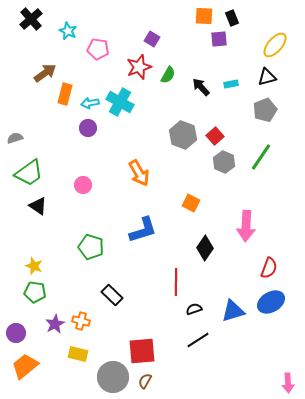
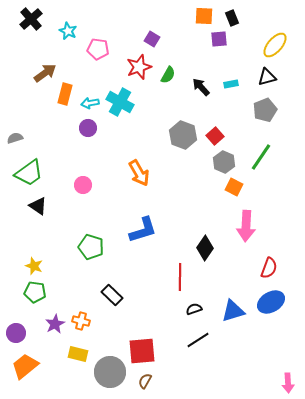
orange square at (191, 203): moved 43 px right, 16 px up
red line at (176, 282): moved 4 px right, 5 px up
gray circle at (113, 377): moved 3 px left, 5 px up
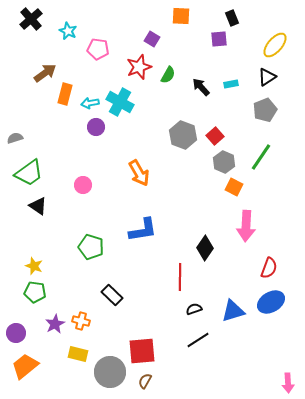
orange square at (204, 16): moved 23 px left
black triangle at (267, 77): rotated 18 degrees counterclockwise
purple circle at (88, 128): moved 8 px right, 1 px up
blue L-shape at (143, 230): rotated 8 degrees clockwise
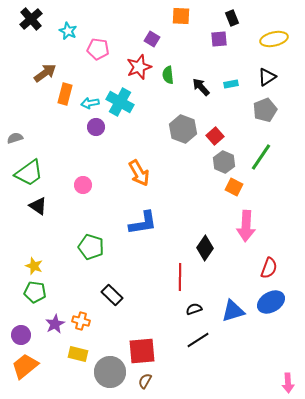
yellow ellipse at (275, 45): moved 1 px left, 6 px up; rotated 36 degrees clockwise
green semicircle at (168, 75): rotated 144 degrees clockwise
gray hexagon at (183, 135): moved 6 px up
blue L-shape at (143, 230): moved 7 px up
purple circle at (16, 333): moved 5 px right, 2 px down
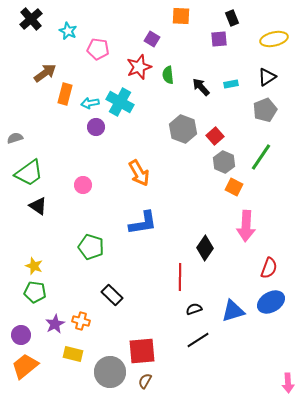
yellow rectangle at (78, 354): moved 5 px left
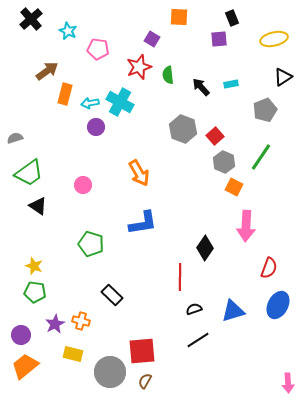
orange square at (181, 16): moved 2 px left, 1 px down
brown arrow at (45, 73): moved 2 px right, 2 px up
black triangle at (267, 77): moved 16 px right
green pentagon at (91, 247): moved 3 px up
blue ellipse at (271, 302): moved 7 px right, 3 px down; rotated 32 degrees counterclockwise
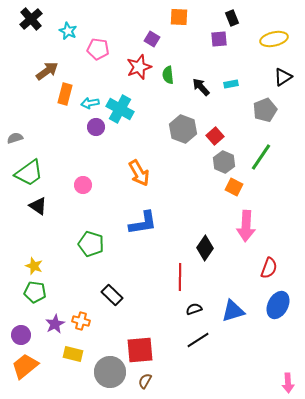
cyan cross at (120, 102): moved 7 px down
red square at (142, 351): moved 2 px left, 1 px up
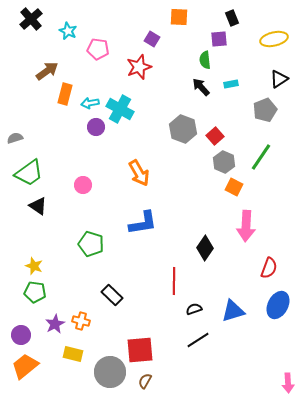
green semicircle at (168, 75): moved 37 px right, 15 px up
black triangle at (283, 77): moved 4 px left, 2 px down
red line at (180, 277): moved 6 px left, 4 px down
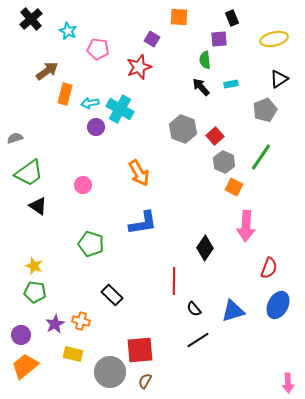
black semicircle at (194, 309): rotated 112 degrees counterclockwise
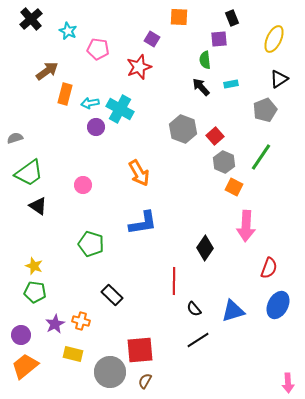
yellow ellipse at (274, 39): rotated 52 degrees counterclockwise
